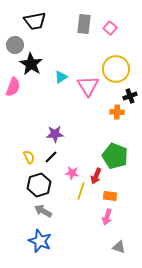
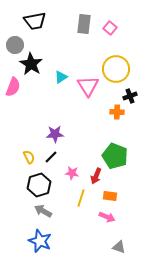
yellow line: moved 7 px down
pink arrow: rotated 84 degrees counterclockwise
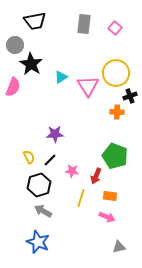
pink square: moved 5 px right
yellow circle: moved 4 px down
black line: moved 1 px left, 3 px down
pink star: moved 2 px up
blue star: moved 2 px left, 1 px down
gray triangle: rotated 32 degrees counterclockwise
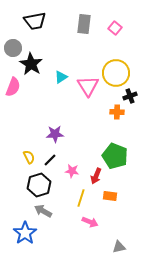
gray circle: moved 2 px left, 3 px down
pink arrow: moved 17 px left, 5 px down
blue star: moved 13 px left, 9 px up; rotated 15 degrees clockwise
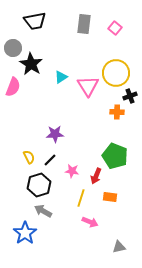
orange rectangle: moved 1 px down
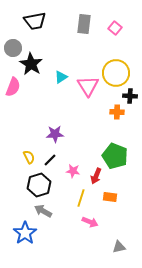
black cross: rotated 24 degrees clockwise
pink star: moved 1 px right
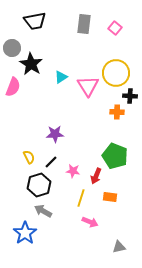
gray circle: moved 1 px left
black line: moved 1 px right, 2 px down
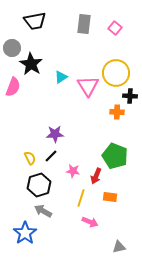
yellow semicircle: moved 1 px right, 1 px down
black line: moved 6 px up
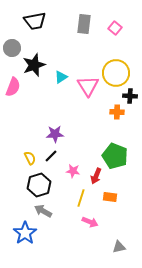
black star: moved 3 px right, 1 px down; rotated 20 degrees clockwise
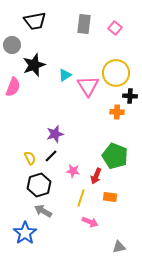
gray circle: moved 3 px up
cyan triangle: moved 4 px right, 2 px up
purple star: rotated 12 degrees counterclockwise
